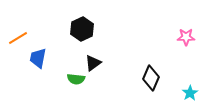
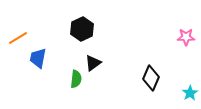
green semicircle: rotated 90 degrees counterclockwise
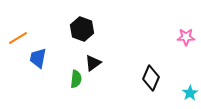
black hexagon: rotated 15 degrees counterclockwise
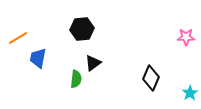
black hexagon: rotated 25 degrees counterclockwise
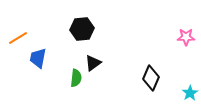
green semicircle: moved 1 px up
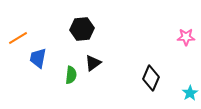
green semicircle: moved 5 px left, 3 px up
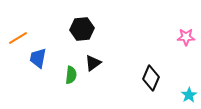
cyan star: moved 1 px left, 2 px down
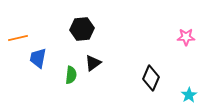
orange line: rotated 18 degrees clockwise
